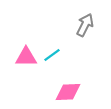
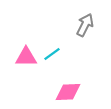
cyan line: moved 1 px up
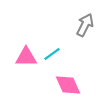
pink diamond: moved 7 px up; rotated 68 degrees clockwise
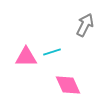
cyan line: moved 2 px up; rotated 18 degrees clockwise
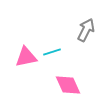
gray arrow: moved 1 px right, 5 px down
pink triangle: rotated 10 degrees counterclockwise
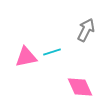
pink diamond: moved 12 px right, 2 px down
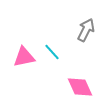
cyan line: rotated 66 degrees clockwise
pink triangle: moved 2 px left
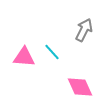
gray arrow: moved 2 px left
pink triangle: rotated 15 degrees clockwise
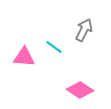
cyan line: moved 2 px right, 5 px up; rotated 12 degrees counterclockwise
pink diamond: moved 3 px down; rotated 32 degrees counterclockwise
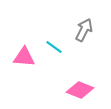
pink diamond: rotated 12 degrees counterclockwise
